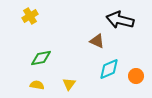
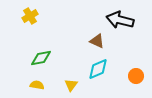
cyan diamond: moved 11 px left
yellow triangle: moved 2 px right, 1 px down
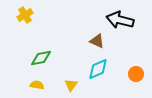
yellow cross: moved 5 px left, 1 px up
orange circle: moved 2 px up
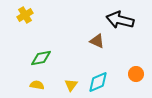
cyan diamond: moved 13 px down
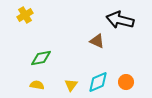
orange circle: moved 10 px left, 8 px down
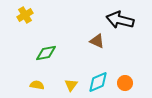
green diamond: moved 5 px right, 5 px up
orange circle: moved 1 px left, 1 px down
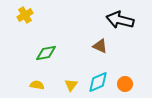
brown triangle: moved 3 px right, 5 px down
orange circle: moved 1 px down
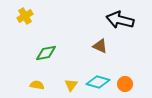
yellow cross: moved 1 px down
cyan diamond: rotated 40 degrees clockwise
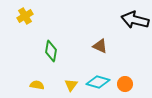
black arrow: moved 15 px right
green diamond: moved 5 px right, 2 px up; rotated 70 degrees counterclockwise
